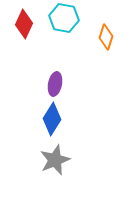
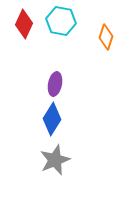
cyan hexagon: moved 3 px left, 3 px down
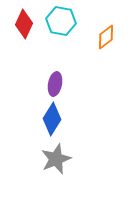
orange diamond: rotated 35 degrees clockwise
gray star: moved 1 px right, 1 px up
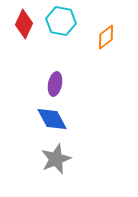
blue diamond: rotated 60 degrees counterclockwise
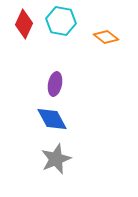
orange diamond: rotated 75 degrees clockwise
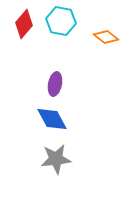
red diamond: rotated 16 degrees clockwise
gray star: rotated 16 degrees clockwise
